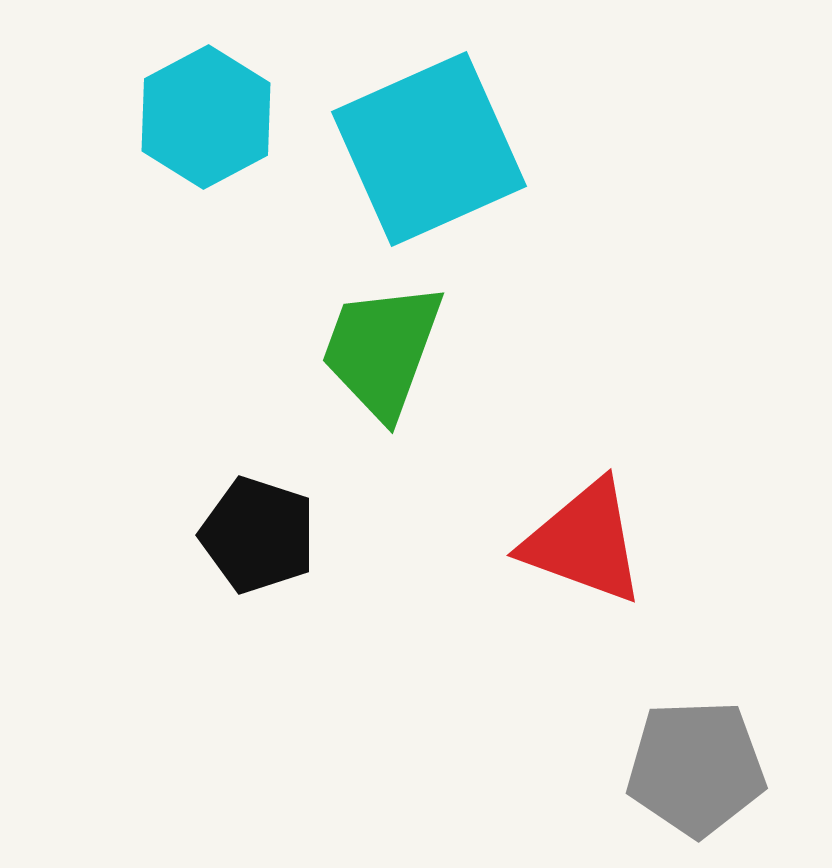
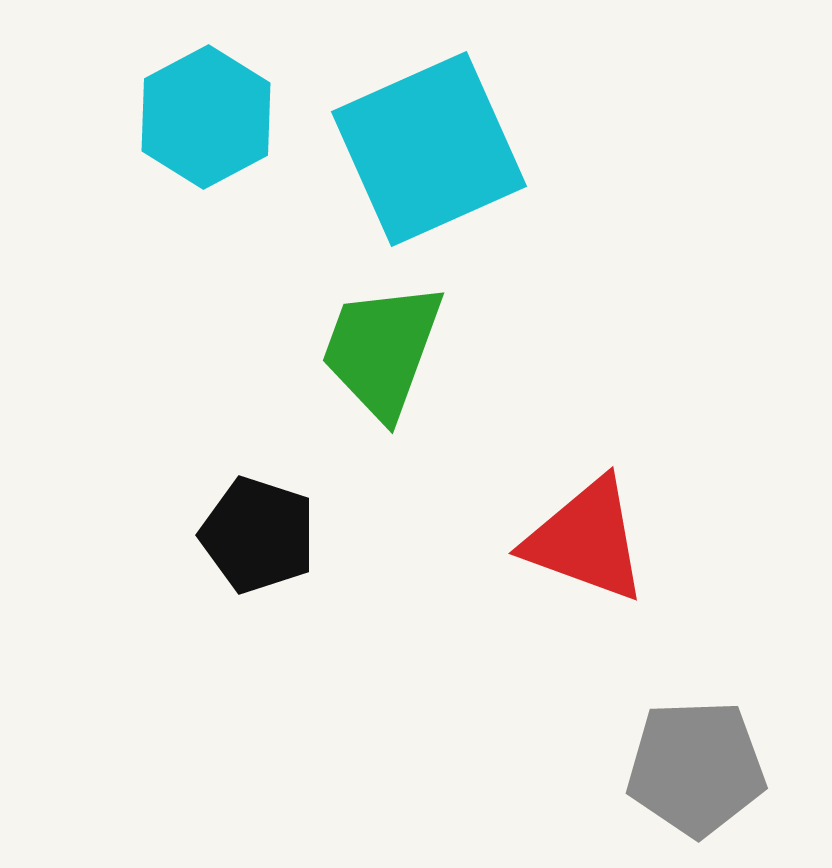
red triangle: moved 2 px right, 2 px up
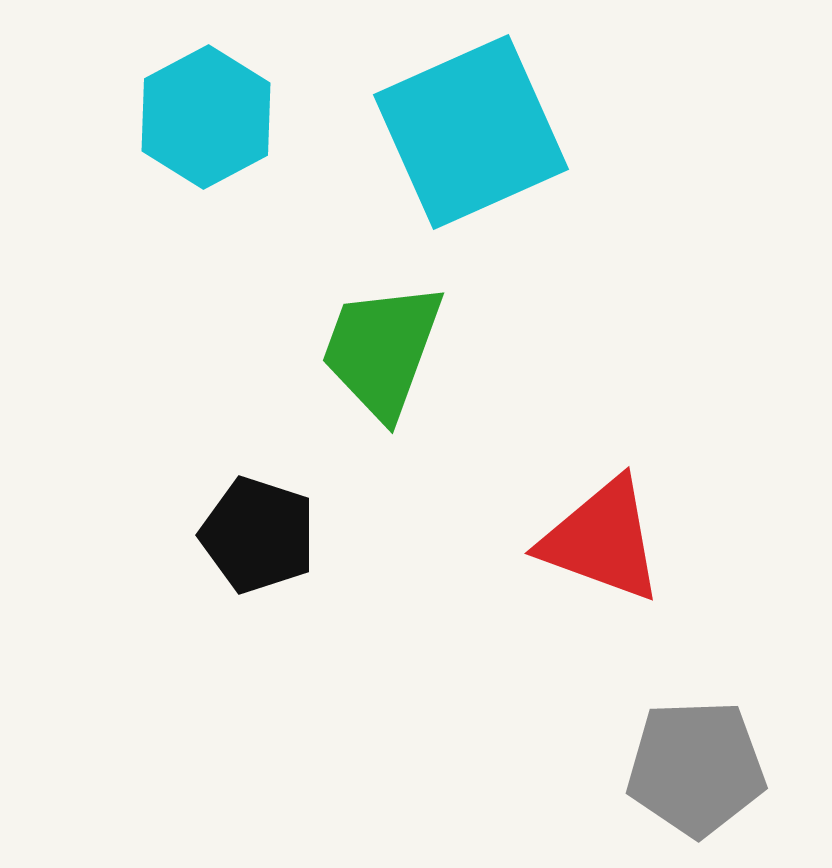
cyan square: moved 42 px right, 17 px up
red triangle: moved 16 px right
